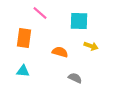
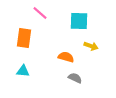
orange semicircle: moved 6 px right, 5 px down
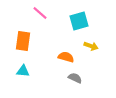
cyan square: rotated 18 degrees counterclockwise
orange rectangle: moved 1 px left, 3 px down
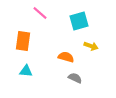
cyan triangle: moved 3 px right
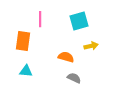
pink line: moved 6 px down; rotated 49 degrees clockwise
yellow arrow: rotated 32 degrees counterclockwise
gray semicircle: moved 1 px left
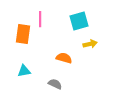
orange rectangle: moved 7 px up
yellow arrow: moved 1 px left, 2 px up
orange semicircle: moved 2 px left, 1 px down
cyan triangle: moved 2 px left; rotated 16 degrees counterclockwise
gray semicircle: moved 19 px left, 6 px down
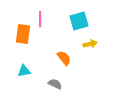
orange semicircle: rotated 35 degrees clockwise
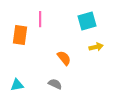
cyan square: moved 8 px right
orange rectangle: moved 3 px left, 1 px down
yellow arrow: moved 6 px right, 3 px down
cyan triangle: moved 7 px left, 14 px down
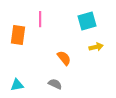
orange rectangle: moved 2 px left
